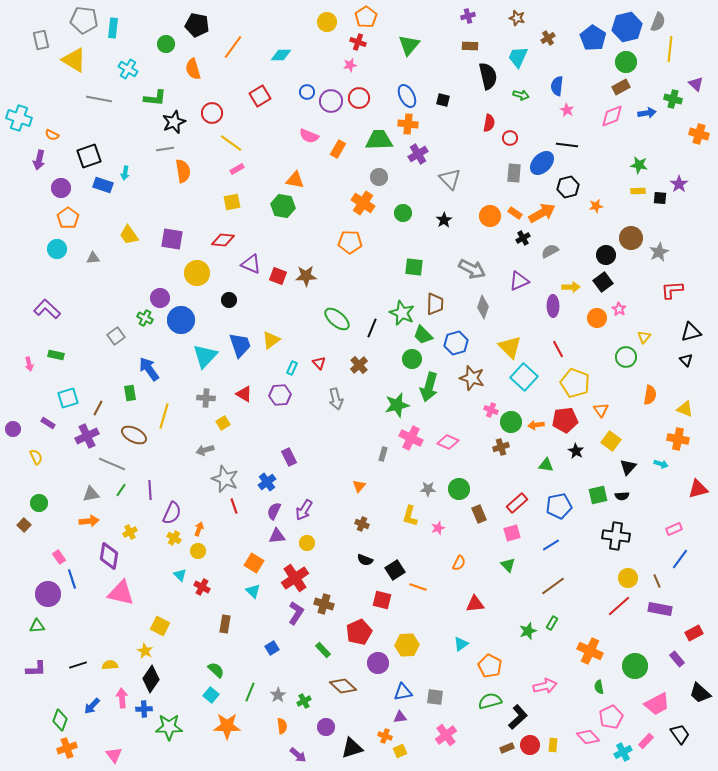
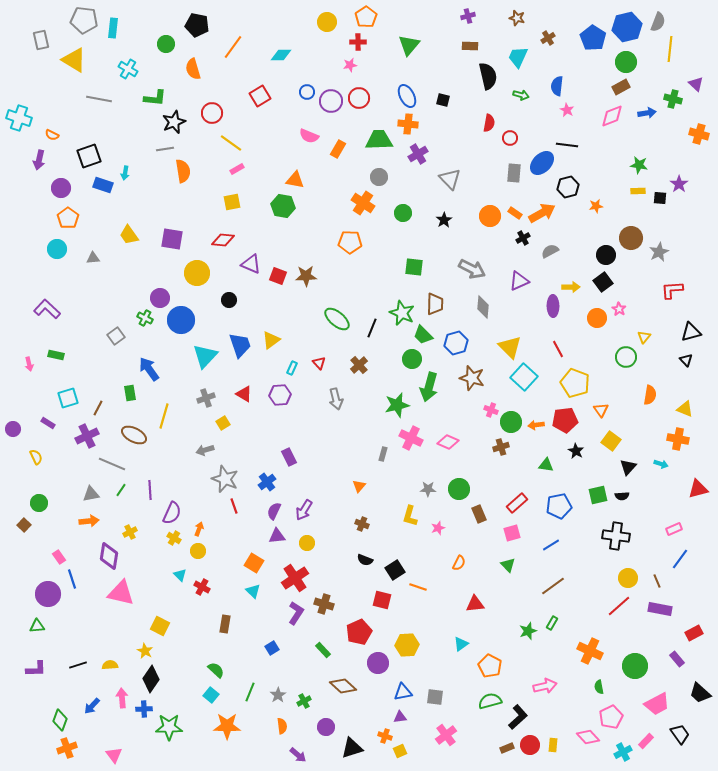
red cross at (358, 42): rotated 21 degrees counterclockwise
gray diamond at (483, 307): rotated 15 degrees counterclockwise
gray cross at (206, 398): rotated 24 degrees counterclockwise
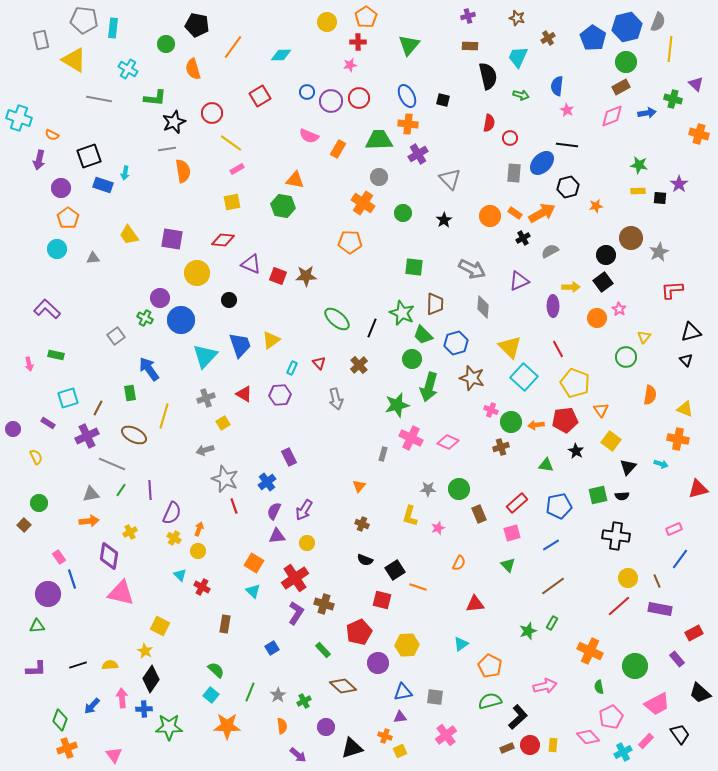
gray line at (165, 149): moved 2 px right
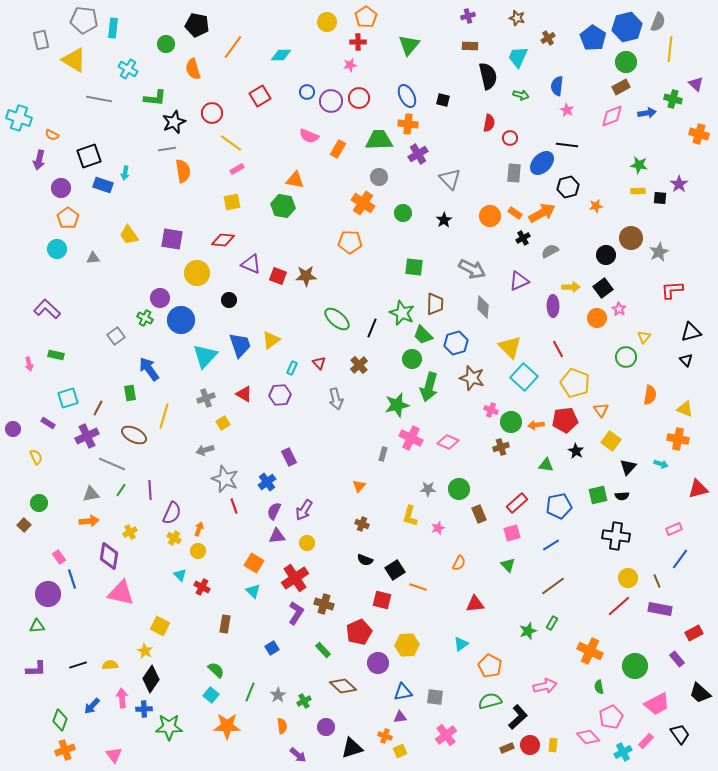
black square at (603, 282): moved 6 px down
orange cross at (67, 748): moved 2 px left, 2 px down
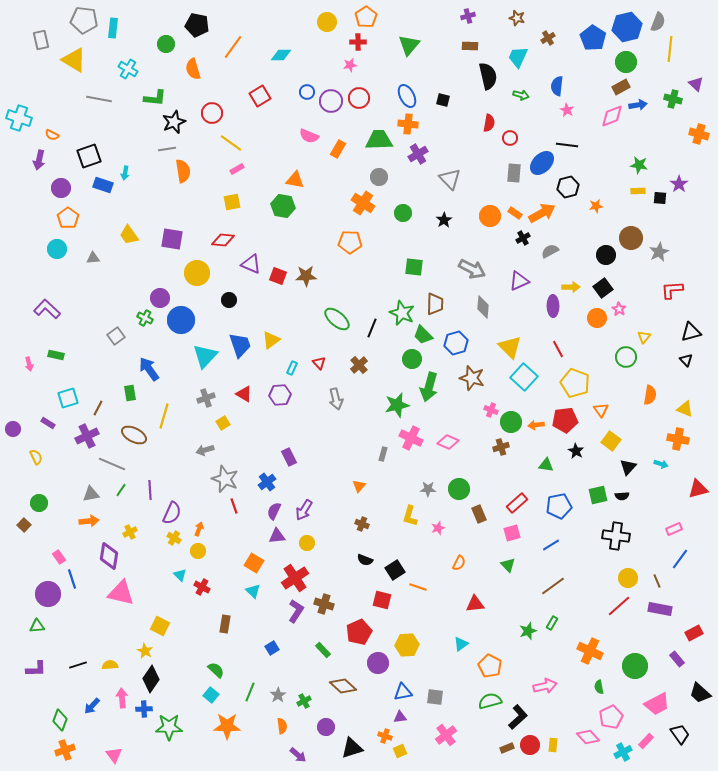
blue arrow at (647, 113): moved 9 px left, 8 px up
purple L-shape at (296, 613): moved 2 px up
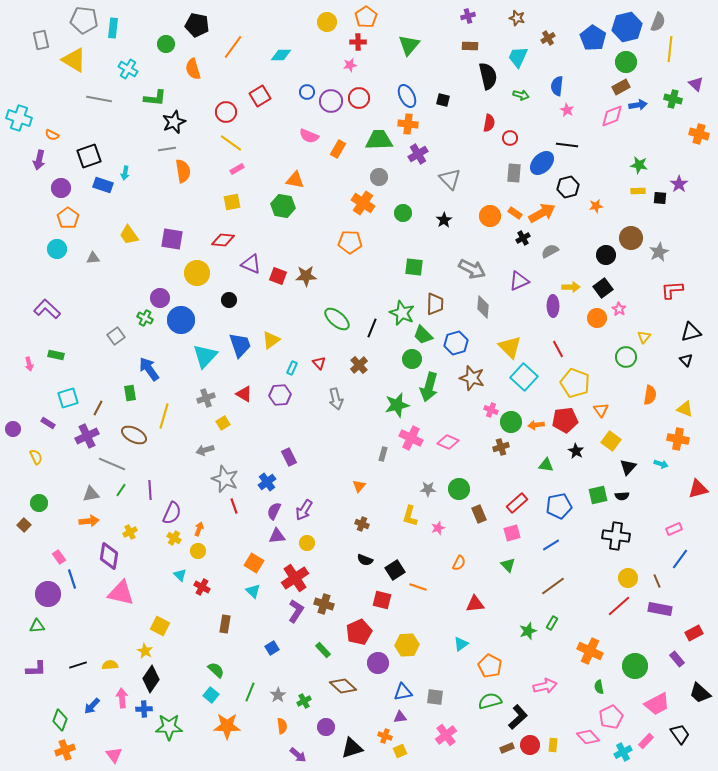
red circle at (212, 113): moved 14 px right, 1 px up
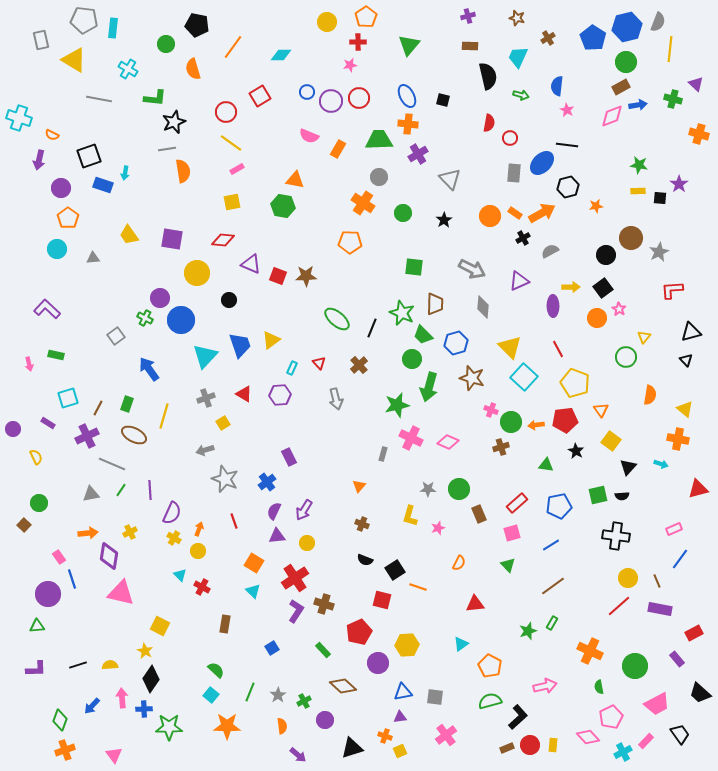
green rectangle at (130, 393): moved 3 px left, 11 px down; rotated 28 degrees clockwise
yellow triangle at (685, 409): rotated 18 degrees clockwise
red line at (234, 506): moved 15 px down
orange arrow at (89, 521): moved 1 px left, 12 px down
purple circle at (326, 727): moved 1 px left, 7 px up
